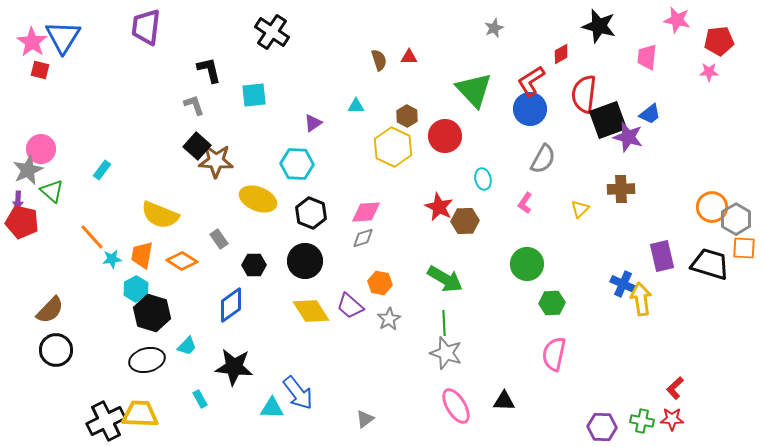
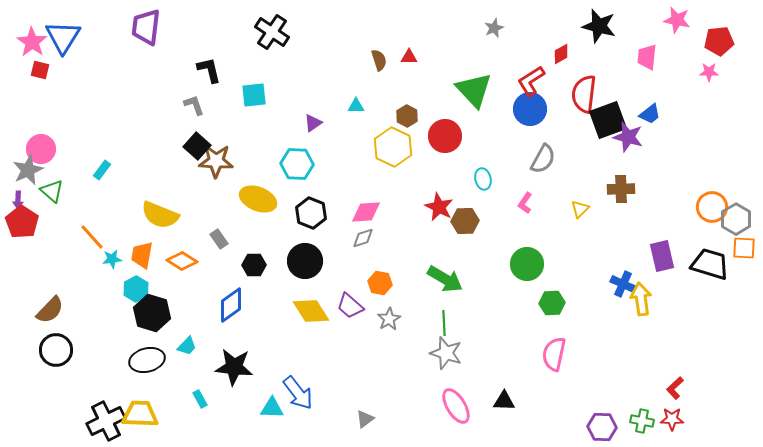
red pentagon at (22, 222): rotated 20 degrees clockwise
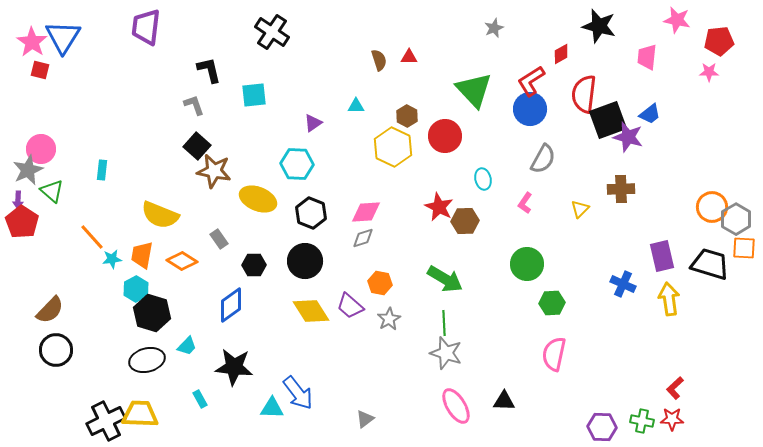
brown star at (216, 161): moved 2 px left, 10 px down; rotated 8 degrees clockwise
cyan rectangle at (102, 170): rotated 30 degrees counterclockwise
yellow arrow at (641, 299): moved 28 px right
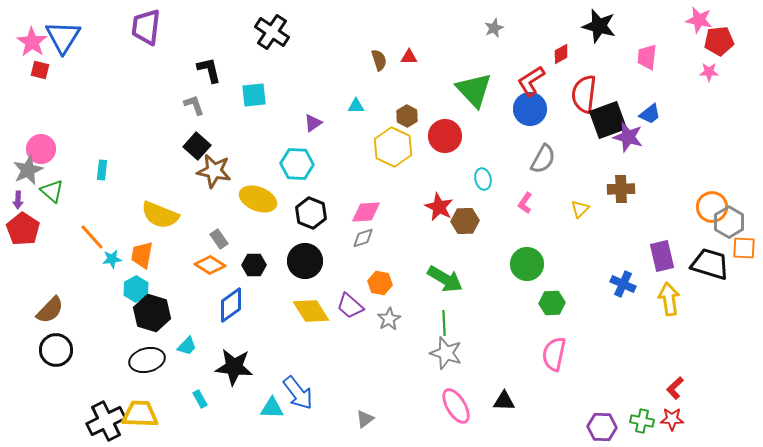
pink star at (677, 20): moved 22 px right
gray hexagon at (736, 219): moved 7 px left, 3 px down
red pentagon at (22, 222): moved 1 px right, 7 px down
orange diamond at (182, 261): moved 28 px right, 4 px down
